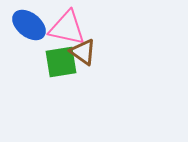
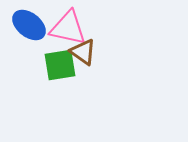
pink triangle: moved 1 px right
green square: moved 1 px left, 3 px down
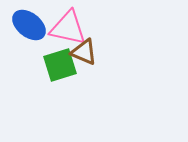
brown triangle: moved 1 px right; rotated 12 degrees counterclockwise
green square: rotated 8 degrees counterclockwise
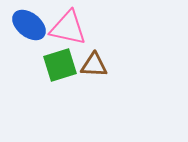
brown triangle: moved 10 px right, 13 px down; rotated 20 degrees counterclockwise
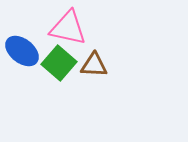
blue ellipse: moved 7 px left, 26 px down
green square: moved 1 px left, 2 px up; rotated 32 degrees counterclockwise
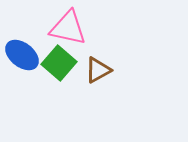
blue ellipse: moved 4 px down
brown triangle: moved 4 px right, 5 px down; rotated 32 degrees counterclockwise
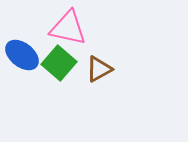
brown triangle: moved 1 px right, 1 px up
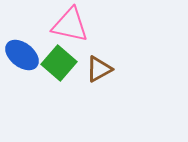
pink triangle: moved 2 px right, 3 px up
